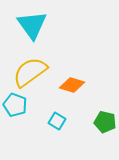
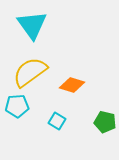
cyan pentagon: moved 2 px right, 1 px down; rotated 25 degrees counterclockwise
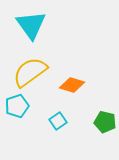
cyan triangle: moved 1 px left
cyan pentagon: rotated 15 degrees counterclockwise
cyan square: moved 1 px right; rotated 24 degrees clockwise
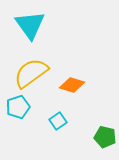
cyan triangle: moved 1 px left
yellow semicircle: moved 1 px right, 1 px down
cyan pentagon: moved 1 px right, 1 px down
green pentagon: moved 15 px down
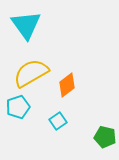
cyan triangle: moved 4 px left
yellow semicircle: rotated 6 degrees clockwise
orange diamond: moved 5 px left; rotated 55 degrees counterclockwise
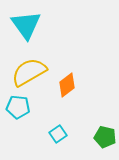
yellow semicircle: moved 2 px left, 1 px up
cyan pentagon: rotated 25 degrees clockwise
cyan square: moved 13 px down
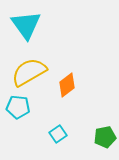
green pentagon: rotated 25 degrees counterclockwise
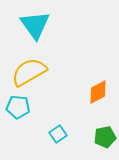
cyan triangle: moved 9 px right
orange diamond: moved 31 px right, 7 px down; rotated 10 degrees clockwise
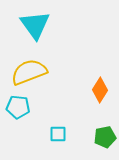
yellow semicircle: rotated 9 degrees clockwise
orange diamond: moved 2 px right, 2 px up; rotated 30 degrees counterclockwise
cyan square: rotated 36 degrees clockwise
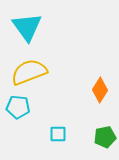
cyan triangle: moved 8 px left, 2 px down
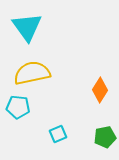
yellow semicircle: moved 3 px right, 1 px down; rotated 9 degrees clockwise
cyan square: rotated 24 degrees counterclockwise
